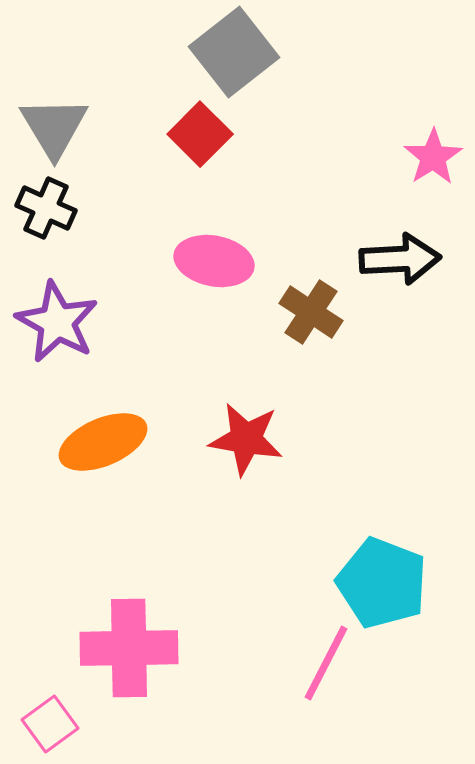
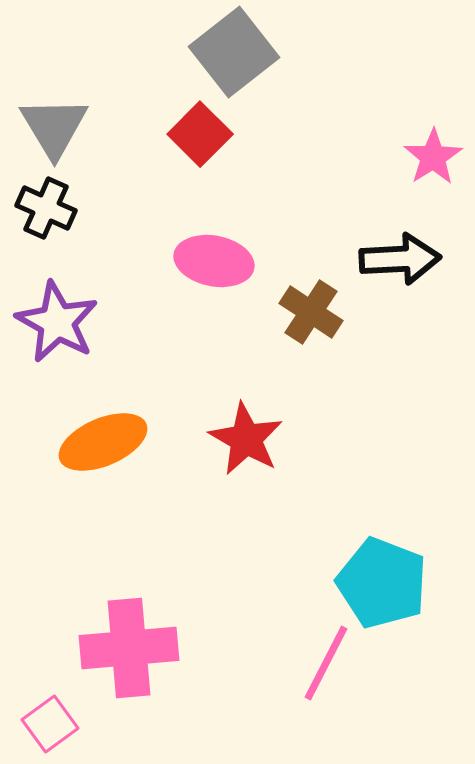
red star: rotated 20 degrees clockwise
pink cross: rotated 4 degrees counterclockwise
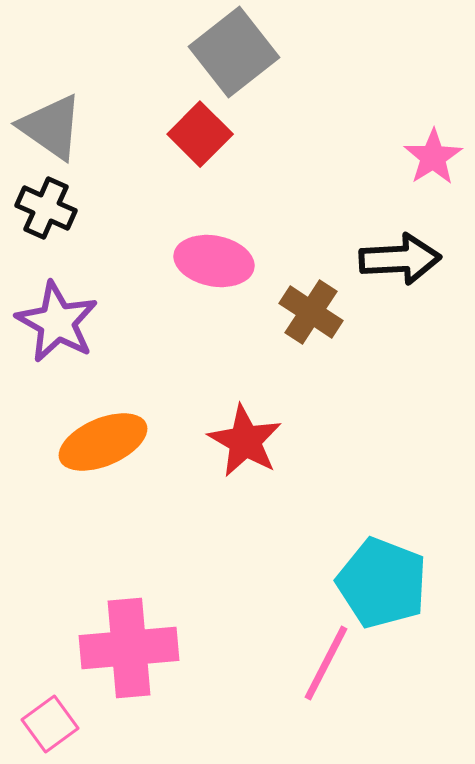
gray triangle: moved 3 px left; rotated 24 degrees counterclockwise
red star: moved 1 px left, 2 px down
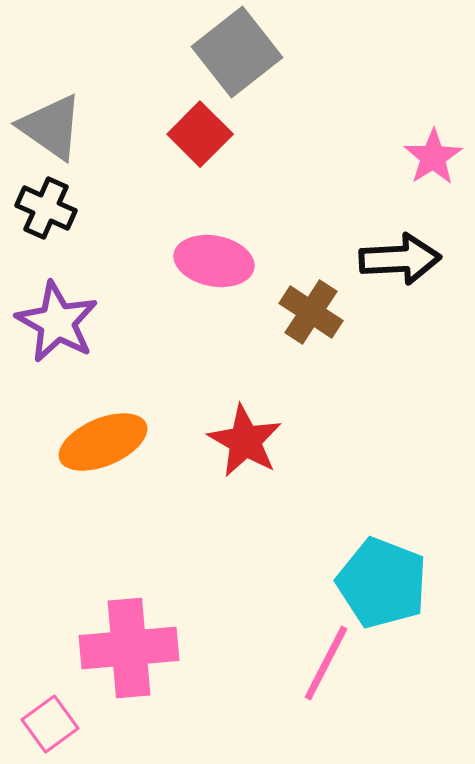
gray square: moved 3 px right
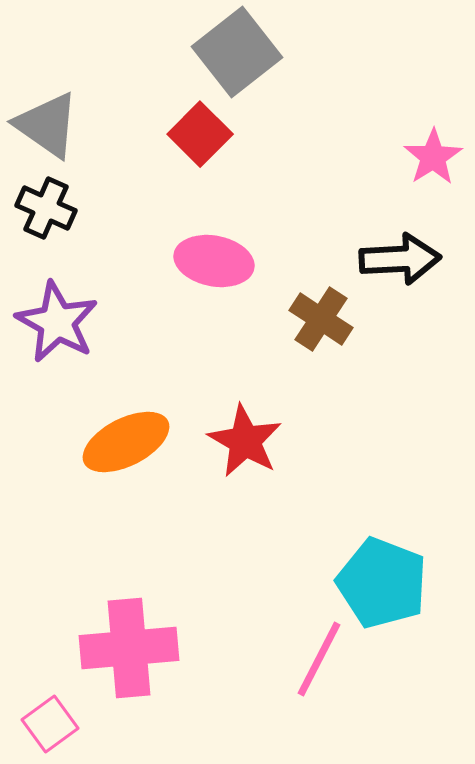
gray triangle: moved 4 px left, 2 px up
brown cross: moved 10 px right, 7 px down
orange ellipse: moved 23 px right; rotated 4 degrees counterclockwise
pink line: moved 7 px left, 4 px up
